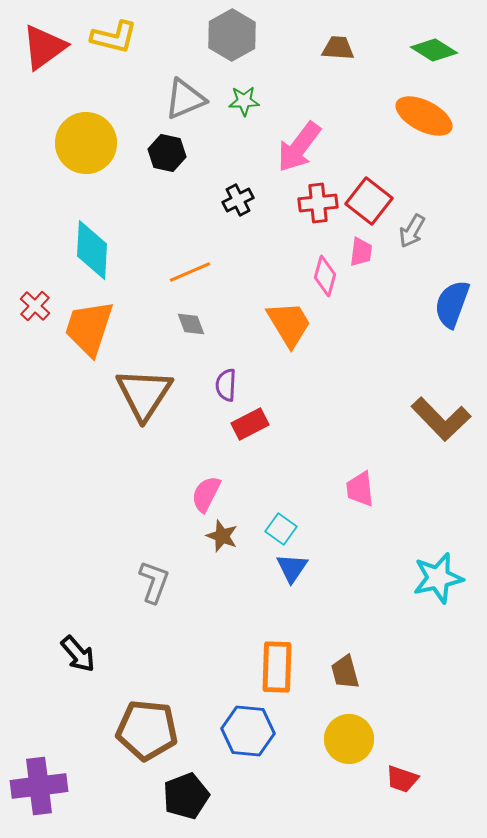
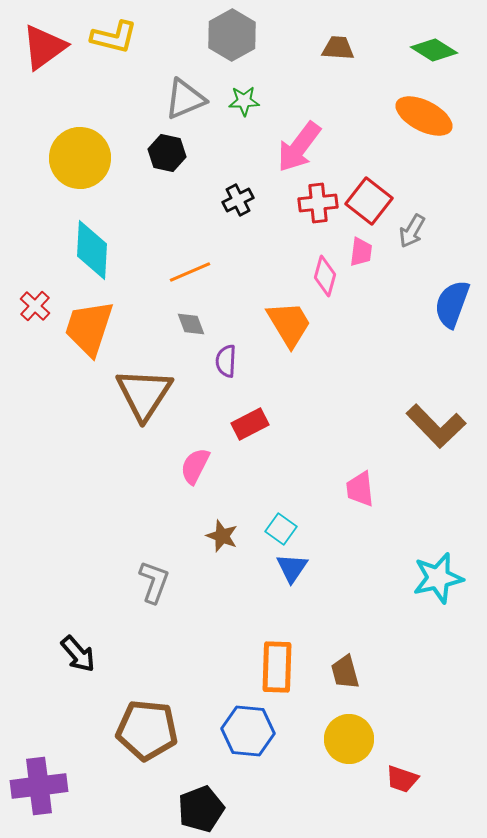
yellow circle at (86, 143): moved 6 px left, 15 px down
purple semicircle at (226, 385): moved 24 px up
brown L-shape at (441, 419): moved 5 px left, 7 px down
pink semicircle at (206, 494): moved 11 px left, 28 px up
black pentagon at (186, 796): moved 15 px right, 13 px down
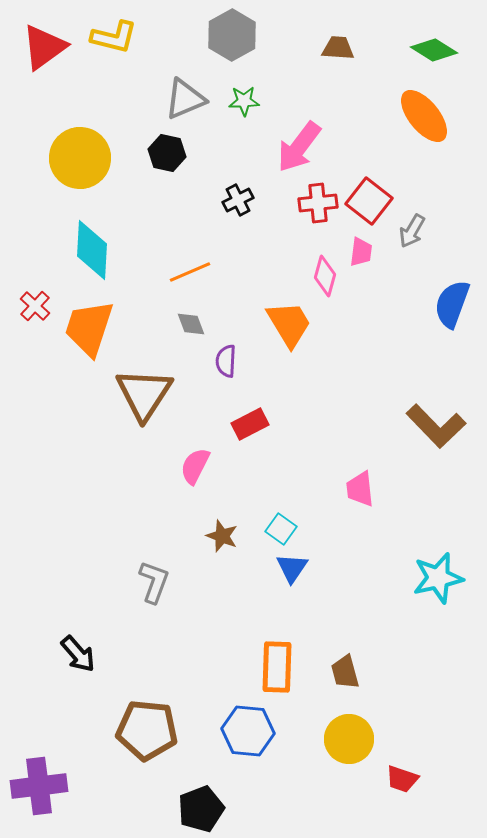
orange ellipse at (424, 116): rotated 24 degrees clockwise
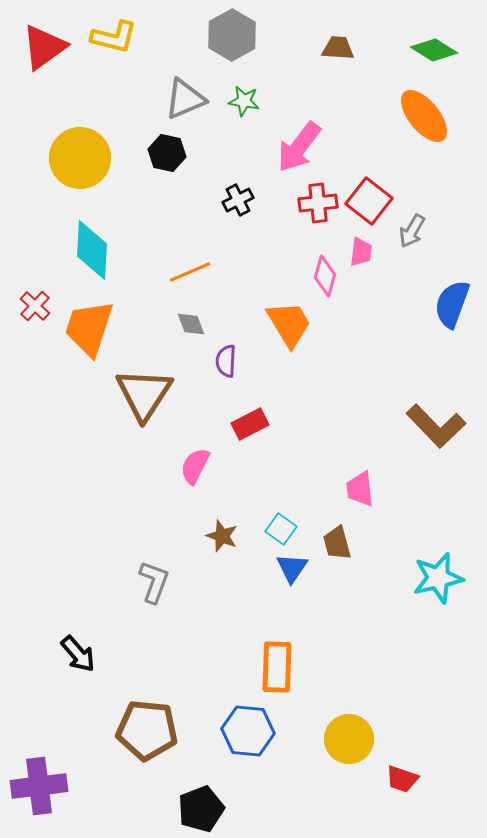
green star at (244, 101): rotated 12 degrees clockwise
brown trapezoid at (345, 672): moved 8 px left, 129 px up
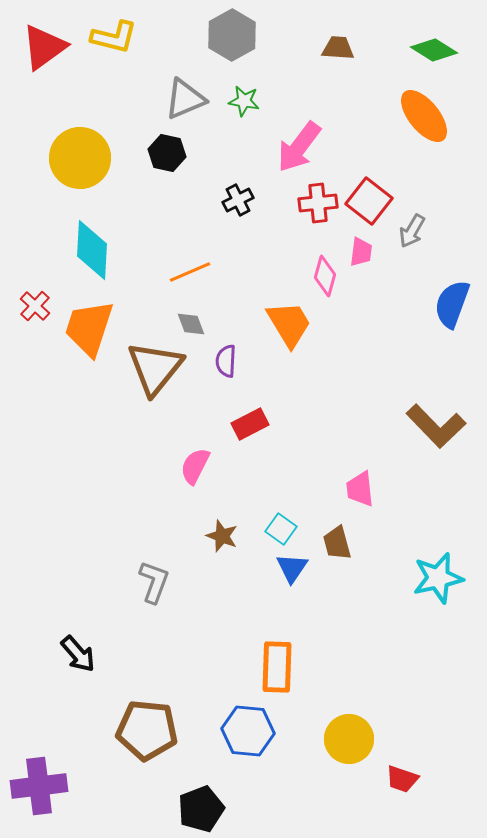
brown triangle at (144, 394): moved 11 px right, 26 px up; rotated 6 degrees clockwise
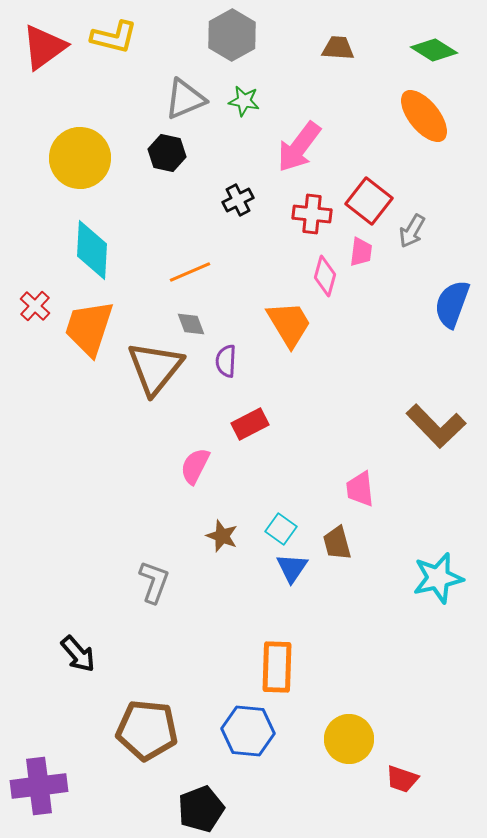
red cross at (318, 203): moved 6 px left, 11 px down; rotated 12 degrees clockwise
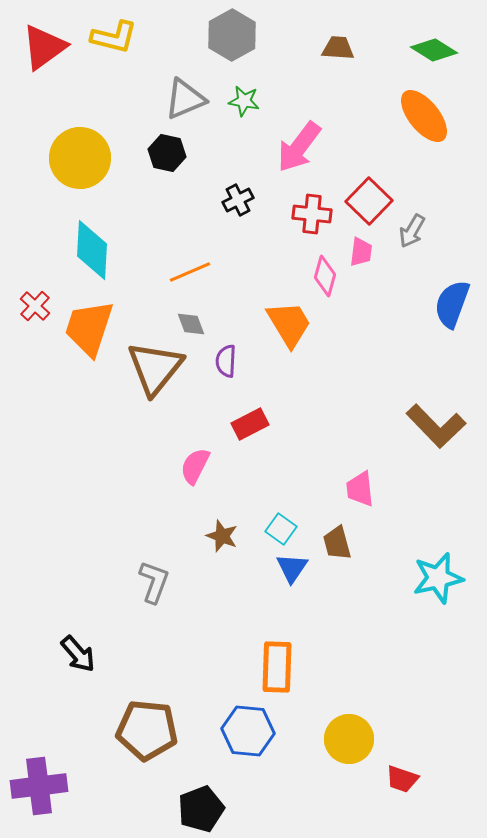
red square at (369, 201): rotated 6 degrees clockwise
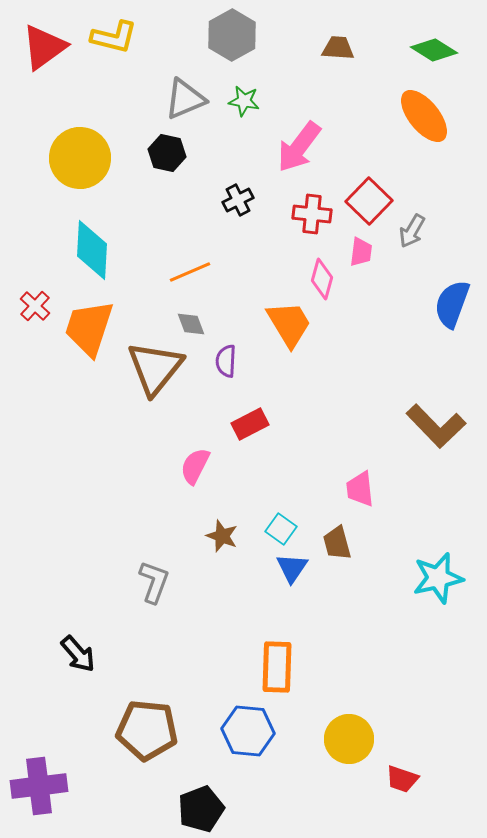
pink diamond at (325, 276): moved 3 px left, 3 px down
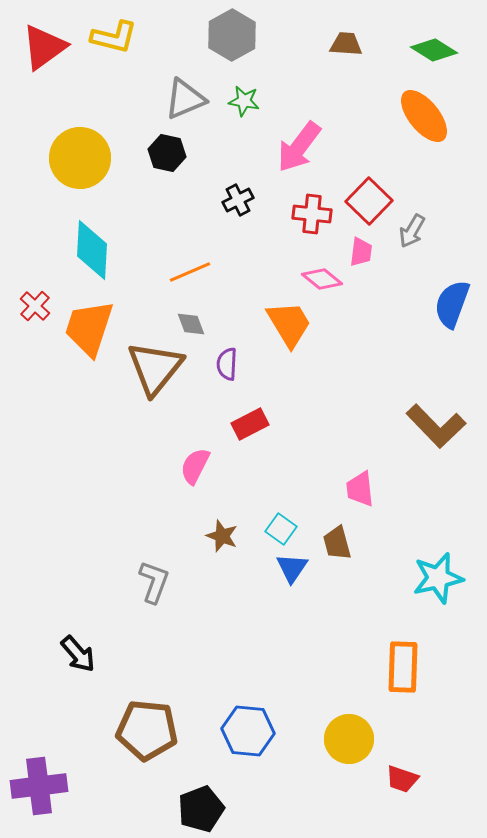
brown trapezoid at (338, 48): moved 8 px right, 4 px up
pink diamond at (322, 279): rotated 66 degrees counterclockwise
purple semicircle at (226, 361): moved 1 px right, 3 px down
orange rectangle at (277, 667): moved 126 px right
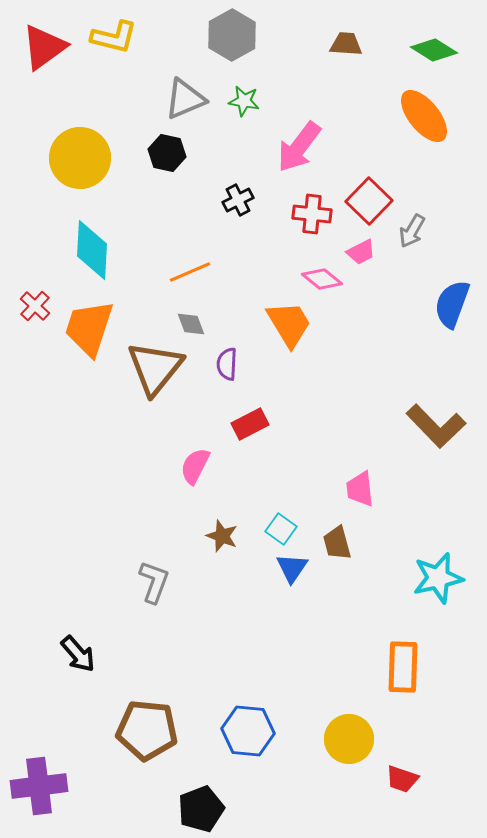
pink trapezoid at (361, 252): rotated 56 degrees clockwise
